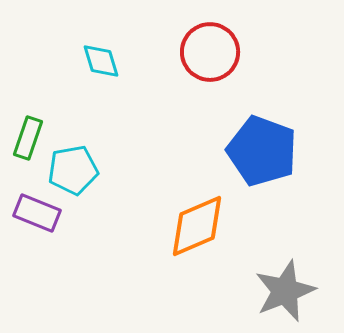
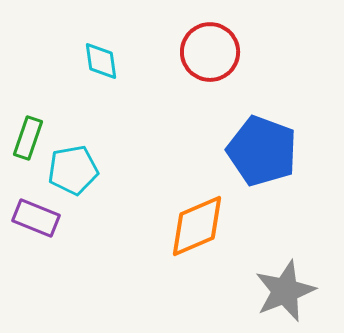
cyan diamond: rotated 9 degrees clockwise
purple rectangle: moved 1 px left, 5 px down
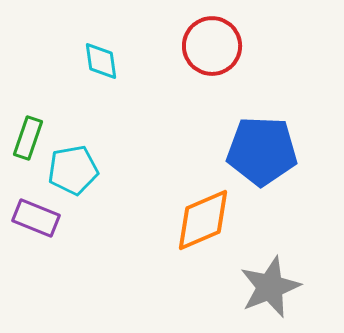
red circle: moved 2 px right, 6 px up
blue pentagon: rotated 18 degrees counterclockwise
orange diamond: moved 6 px right, 6 px up
gray star: moved 15 px left, 4 px up
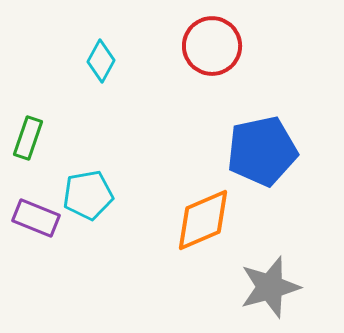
cyan diamond: rotated 36 degrees clockwise
blue pentagon: rotated 14 degrees counterclockwise
cyan pentagon: moved 15 px right, 25 px down
gray star: rotated 6 degrees clockwise
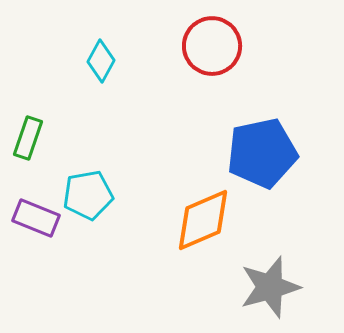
blue pentagon: moved 2 px down
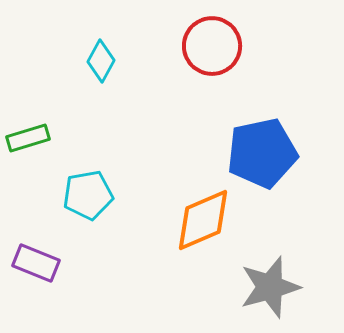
green rectangle: rotated 54 degrees clockwise
purple rectangle: moved 45 px down
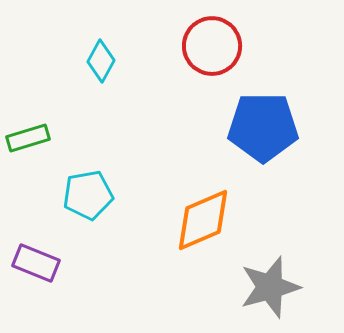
blue pentagon: moved 1 px right, 26 px up; rotated 12 degrees clockwise
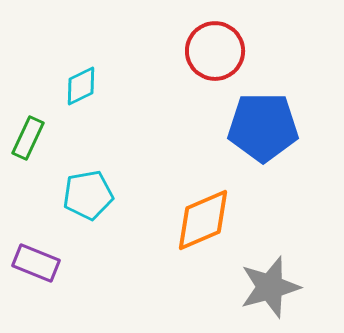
red circle: moved 3 px right, 5 px down
cyan diamond: moved 20 px left, 25 px down; rotated 36 degrees clockwise
green rectangle: rotated 48 degrees counterclockwise
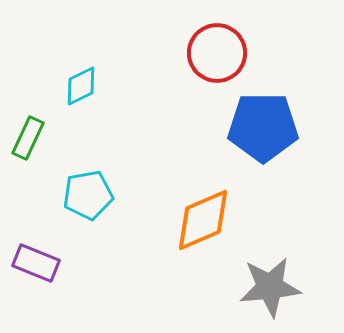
red circle: moved 2 px right, 2 px down
gray star: rotated 10 degrees clockwise
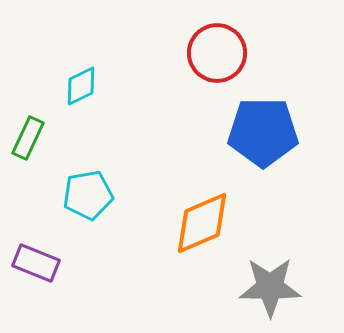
blue pentagon: moved 5 px down
orange diamond: moved 1 px left, 3 px down
gray star: rotated 6 degrees clockwise
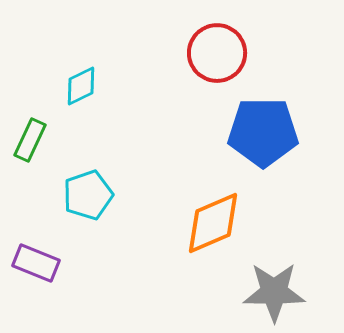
green rectangle: moved 2 px right, 2 px down
cyan pentagon: rotated 9 degrees counterclockwise
orange diamond: moved 11 px right
gray star: moved 4 px right, 5 px down
